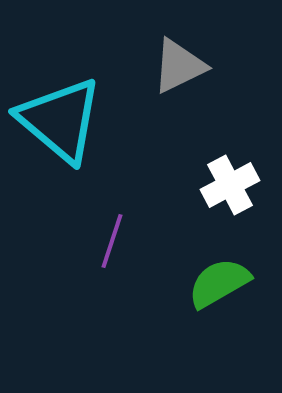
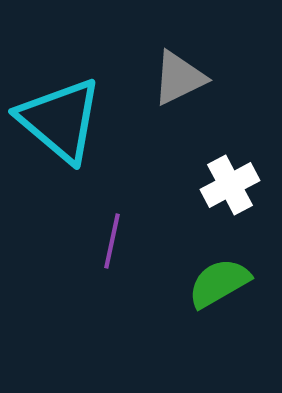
gray triangle: moved 12 px down
purple line: rotated 6 degrees counterclockwise
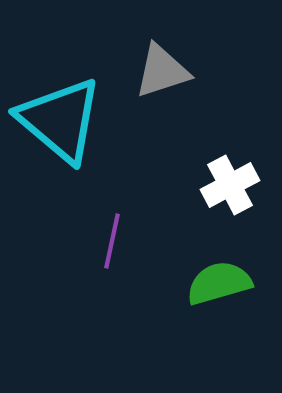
gray triangle: moved 17 px left, 7 px up; rotated 8 degrees clockwise
green semicircle: rotated 14 degrees clockwise
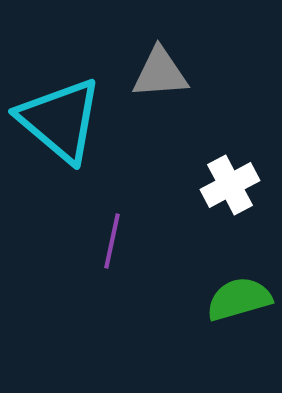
gray triangle: moved 2 px left, 2 px down; rotated 14 degrees clockwise
green semicircle: moved 20 px right, 16 px down
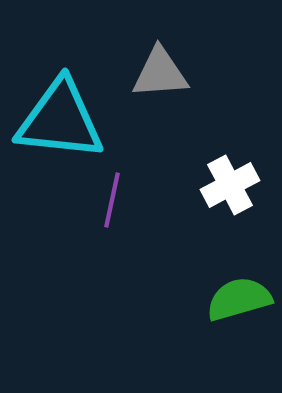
cyan triangle: rotated 34 degrees counterclockwise
purple line: moved 41 px up
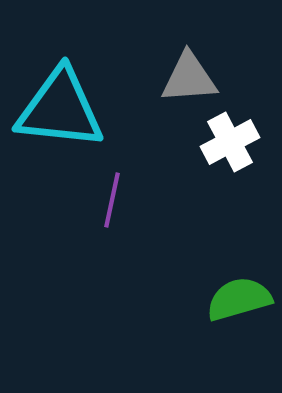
gray triangle: moved 29 px right, 5 px down
cyan triangle: moved 11 px up
white cross: moved 43 px up
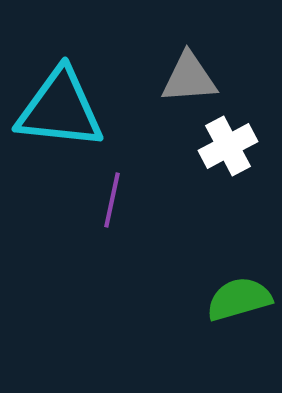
white cross: moved 2 px left, 4 px down
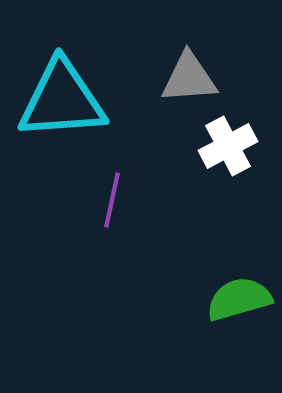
cyan triangle: moved 2 px right, 9 px up; rotated 10 degrees counterclockwise
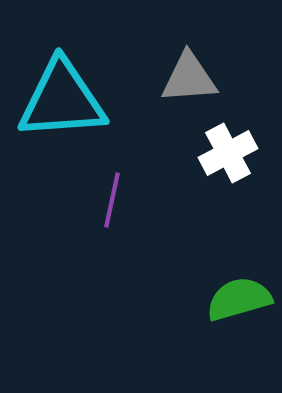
white cross: moved 7 px down
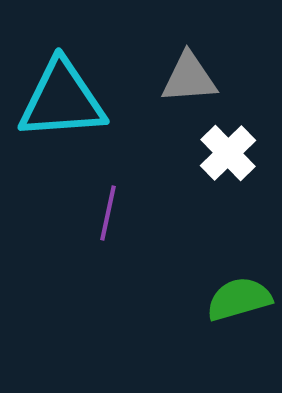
white cross: rotated 16 degrees counterclockwise
purple line: moved 4 px left, 13 px down
